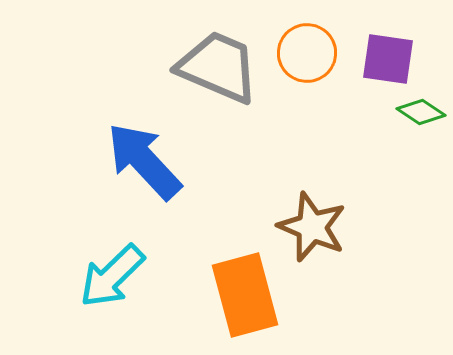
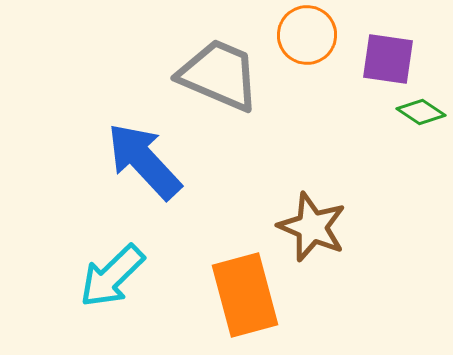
orange circle: moved 18 px up
gray trapezoid: moved 1 px right, 8 px down
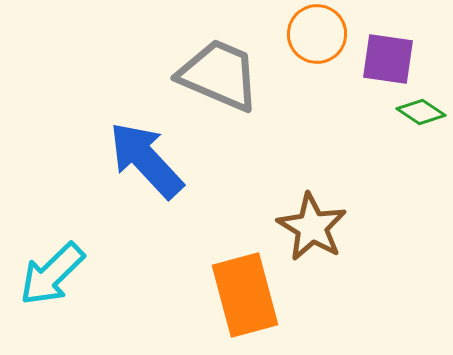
orange circle: moved 10 px right, 1 px up
blue arrow: moved 2 px right, 1 px up
brown star: rotated 8 degrees clockwise
cyan arrow: moved 60 px left, 2 px up
